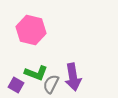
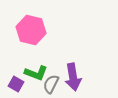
purple square: moved 1 px up
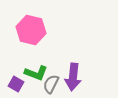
purple arrow: rotated 16 degrees clockwise
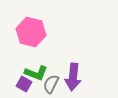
pink hexagon: moved 2 px down
purple square: moved 8 px right
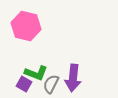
pink hexagon: moved 5 px left, 6 px up
purple arrow: moved 1 px down
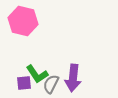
pink hexagon: moved 3 px left, 5 px up
green L-shape: moved 1 px right, 1 px down; rotated 35 degrees clockwise
purple square: moved 1 px up; rotated 35 degrees counterclockwise
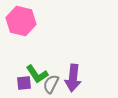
pink hexagon: moved 2 px left
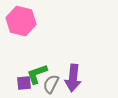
green L-shape: rotated 105 degrees clockwise
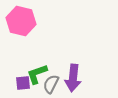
purple square: moved 1 px left
